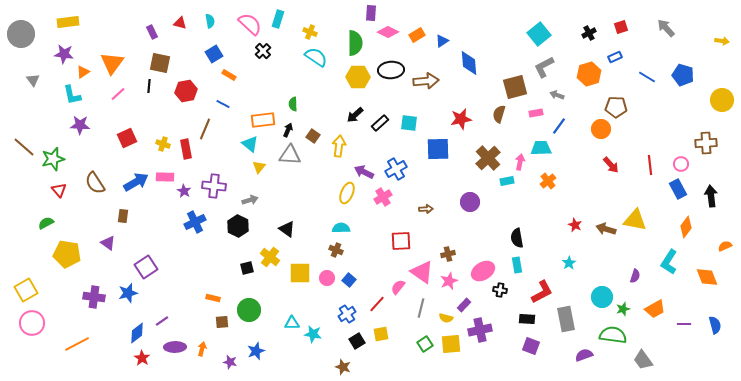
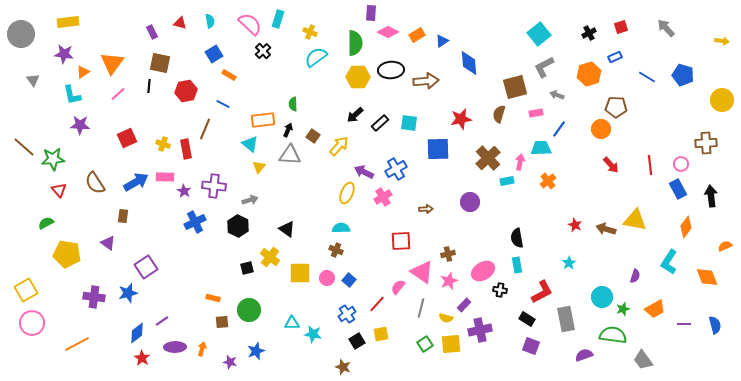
cyan semicircle at (316, 57): rotated 70 degrees counterclockwise
blue line at (559, 126): moved 3 px down
yellow arrow at (339, 146): rotated 35 degrees clockwise
green star at (53, 159): rotated 10 degrees clockwise
black rectangle at (527, 319): rotated 28 degrees clockwise
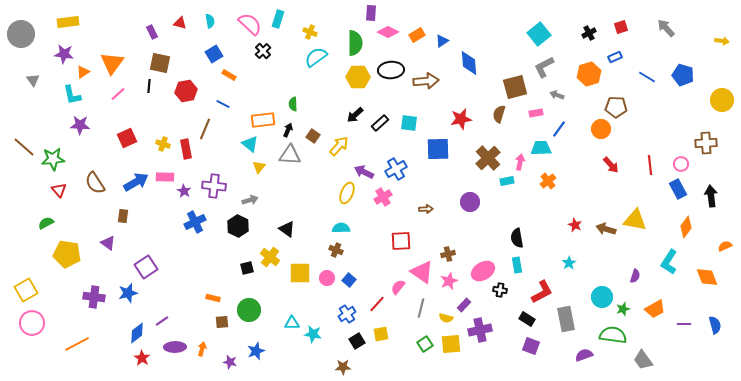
brown star at (343, 367): rotated 21 degrees counterclockwise
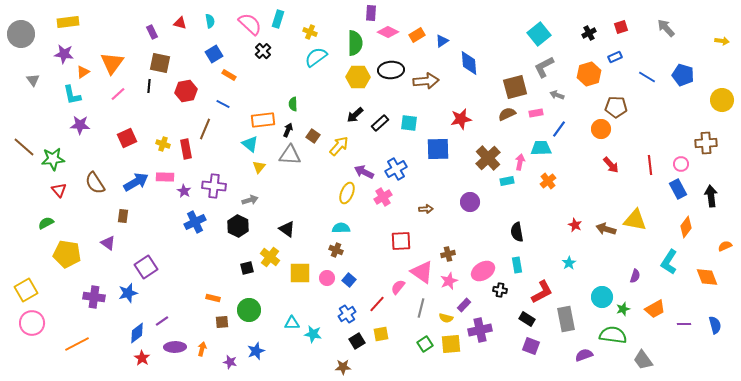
brown semicircle at (499, 114): moved 8 px right; rotated 48 degrees clockwise
black semicircle at (517, 238): moved 6 px up
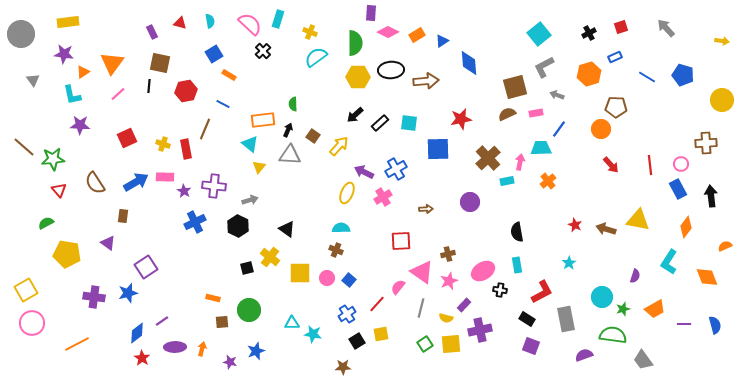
yellow triangle at (635, 220): moved 3 px right
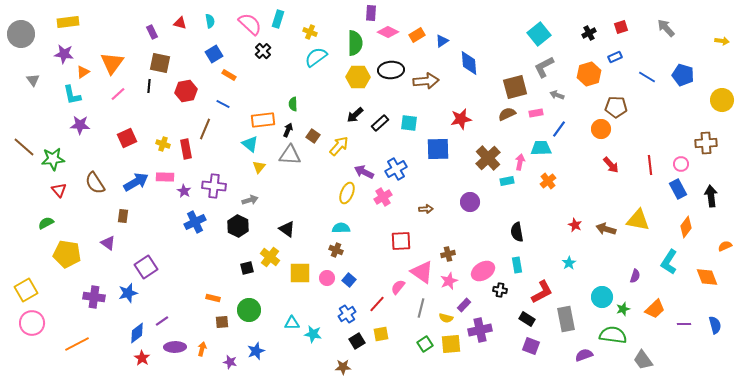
orange trapezoid at (655, 309): rotated 15 degrees counterclockwise
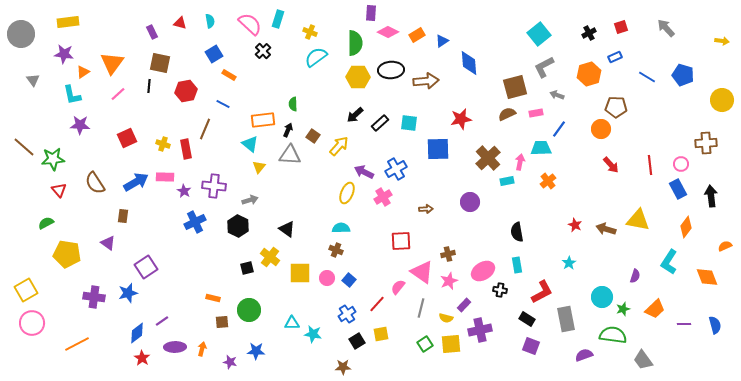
blue star at (256, 351): rotated 24 degrees clockwise
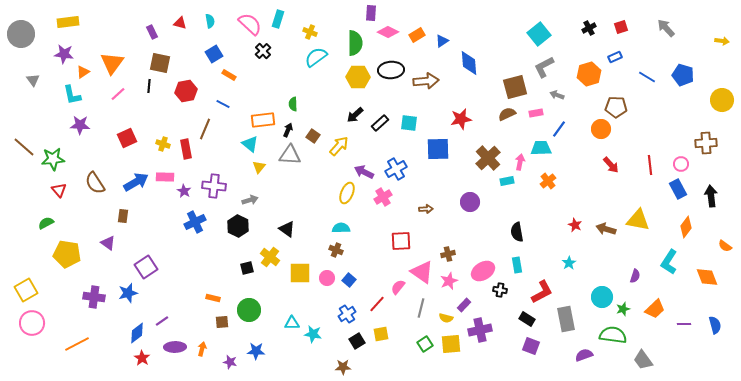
black cross at (589, 33): moved 5 px up
orange semicircle at (725, 246): rotated 120 degrees counterclockwise
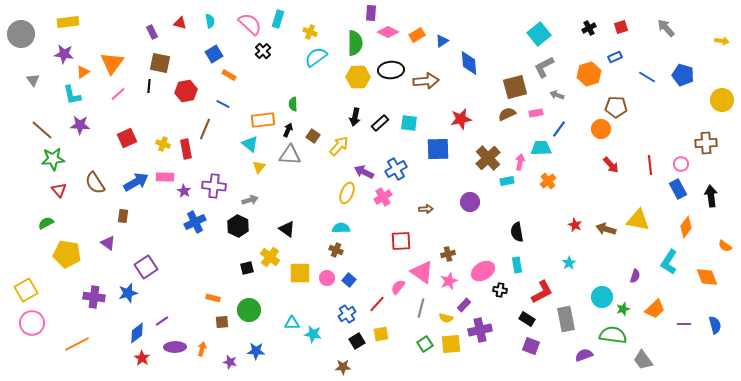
black arrow at (355, 115): moved 2 px down; rotated 36 degrees counterclockwise
brown line at (24, 147): moved 18 px right, 17 px up
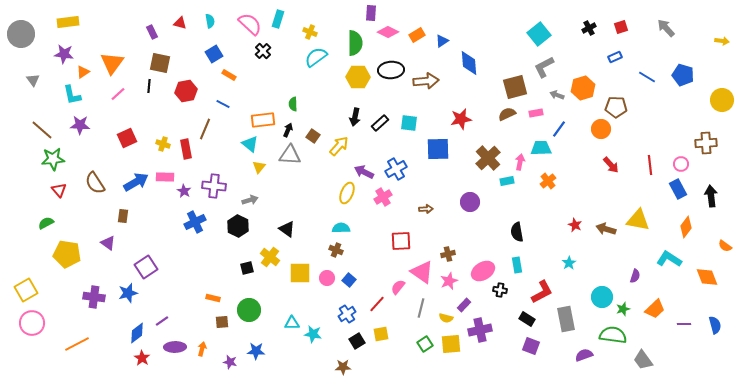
orange hexagon at (589, 74): moved 6 px left, 14 px down
cyan L-shape at (669, 262): moved 3 px up; rotated 90 degrees clockwise
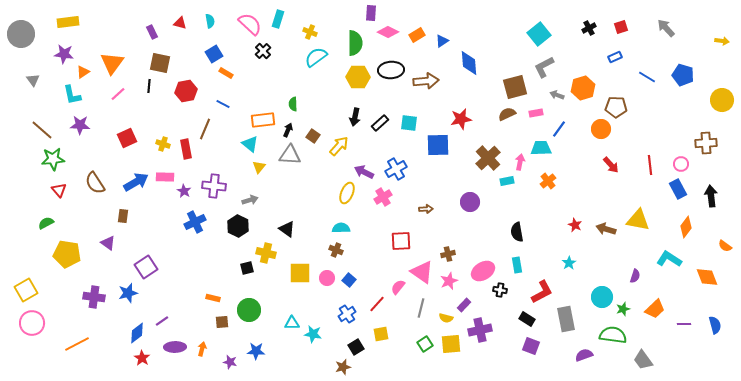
orange rectangle at (229, 75): moved 3 px left, 2 px up
blue square at (438, 149): moved 4 px up
yellow cross at (270, 257): moved 4 px left, 4 px up; rotated 24 degrees counterclockwise
black square at (357, 341): moved 1 px left, 6 px down
brown star at (343, 367): rotated 14 degrees counterclockwise
